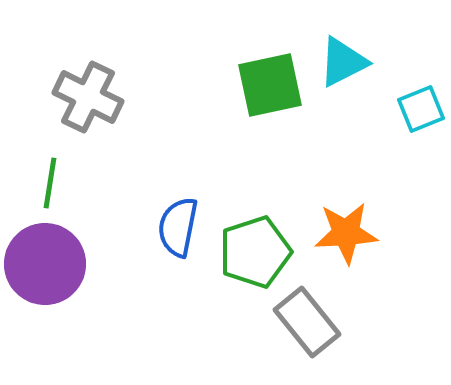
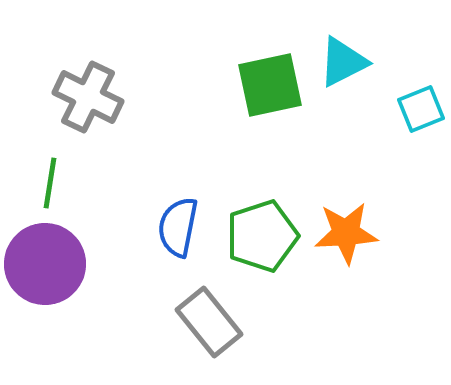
green pentagon: moved 7 px right, 16 px up
gray rectangle: moved 98 px left
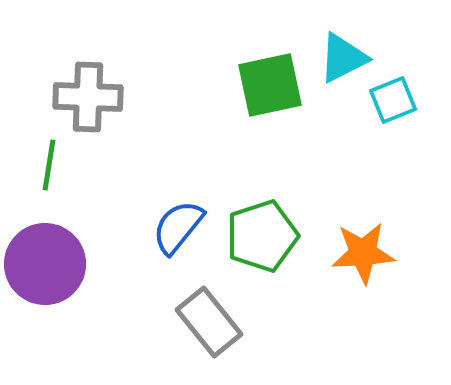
cyan triangle: moved 4 px up
gray cross: rotated 24 degrees counterclockwise
cyan square: moved 28 px left, 9 px up
green line: moved 1 px left, 18 px up
blue semicircle: rotated 28 degrees clockwise
orange star: moved 17 px right, 20 px down
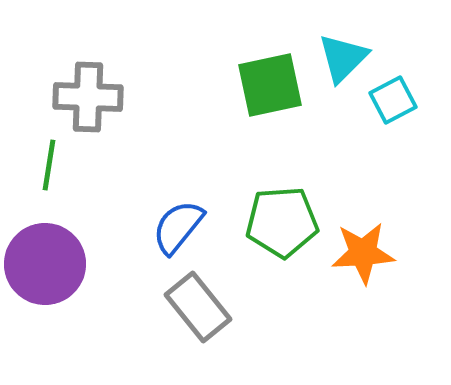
cyan triangle: rotated 18 degrees counterclockwise
cyan square: rotated 6 degrees counterclockwise
green pentagon: moved 20 px right, 14 px up; rotated 14 degrees clockwise
gray rectangle: moved 11 px left, 15 px up
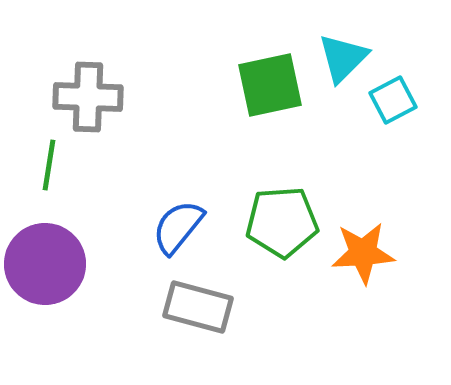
gray rectangle: rotated 36 degrees counterclockwise
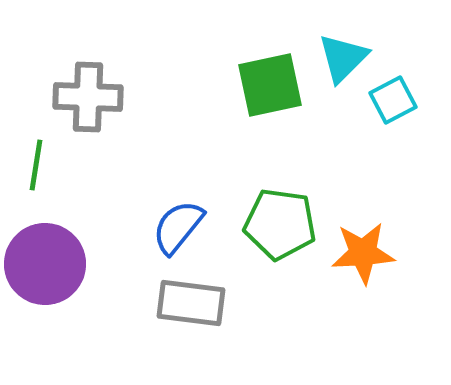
green line: moved 13 px left
green pentagon: moved 2 px left, 2 px down; rotated 12 degrees clockwise
gray rectangle: moved 7 px left, 4 px up; rotated 8 degrees counterclockwise
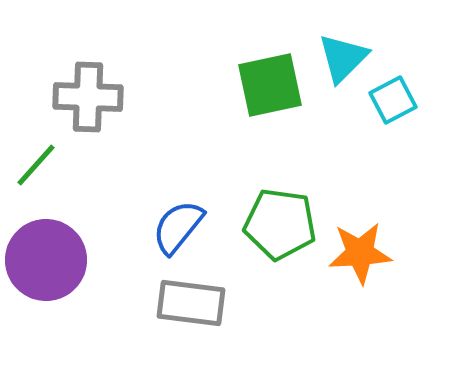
green line: rotated 33 degrees clockwise
orange star: moved 3 px left
purple circle: moved 1 px right, 4 px up
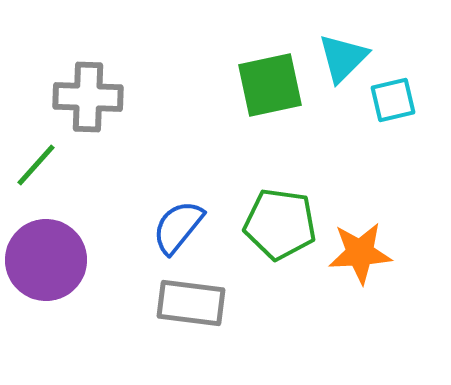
cyan square: rotated 15 degrees clockwise
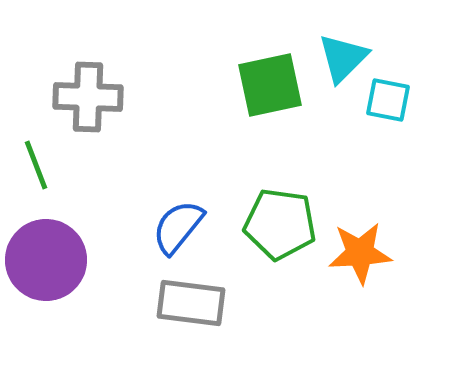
cyan square: moved 5 px left; rotated 24 degrees clockwise
green line: rotated 63 degrees counterclockwise
